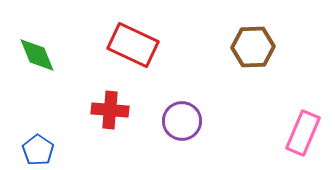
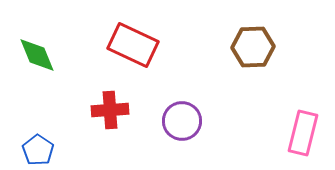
red cross: rotated 9 degrees counterclockwise
pink rectangle: rotated 9 degrees counterclockwise
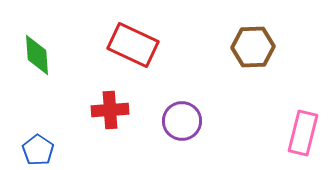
green diamond: rotated 18 degrees clockwise
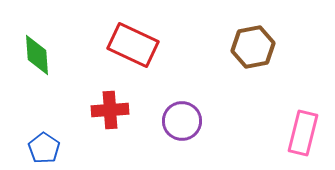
brown hexagon: rotated 9 degrees counterclockwise
blue pentagon: moved 6 px right, 2 px up
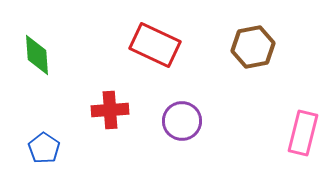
red rectangle: moved 22 px right
